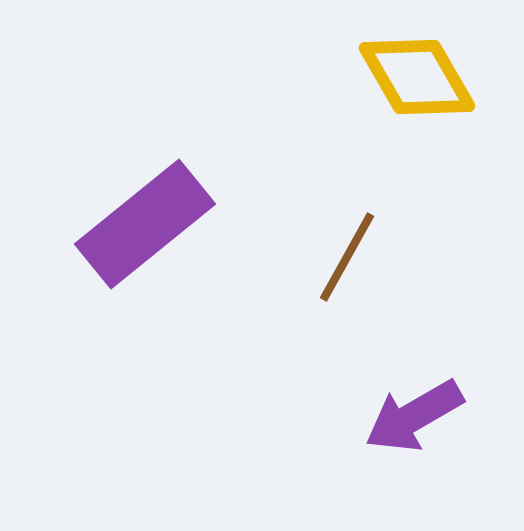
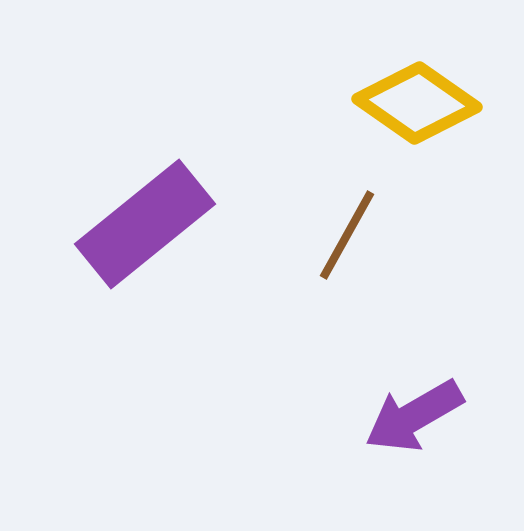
yellow diamond: moved 26 px down; rotated 25 degrees counterclockwise
brown line: moved 22 px up
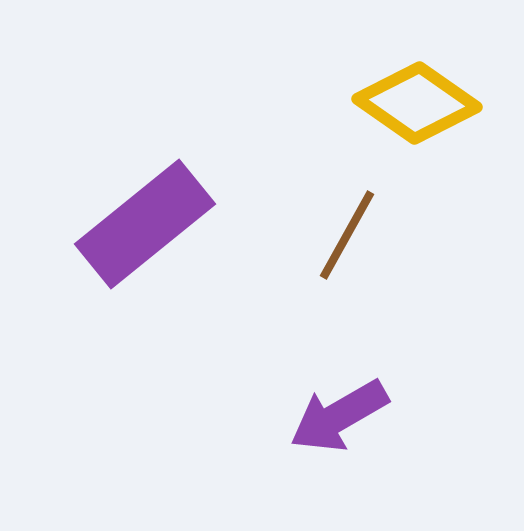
purple arrow: moved 75 px left
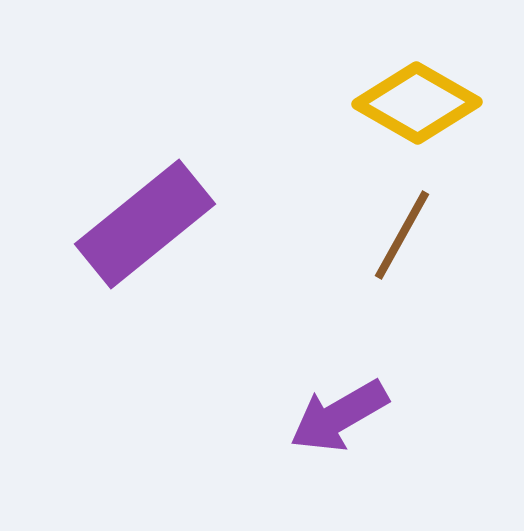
yellow diamond: rotated 5 degrees counterclockwise
brown line: moved 55 px right
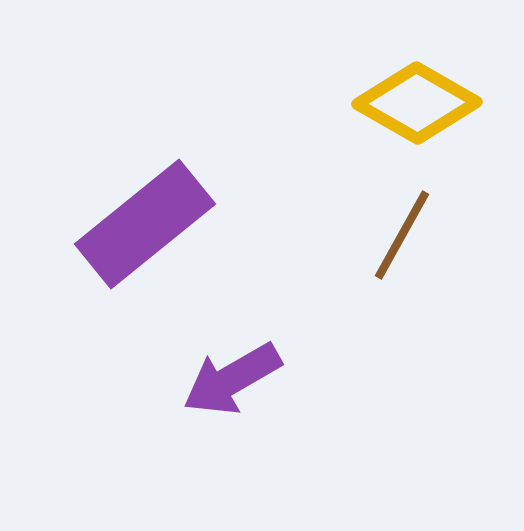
purple arrow: moved 107 px left, 37 px up
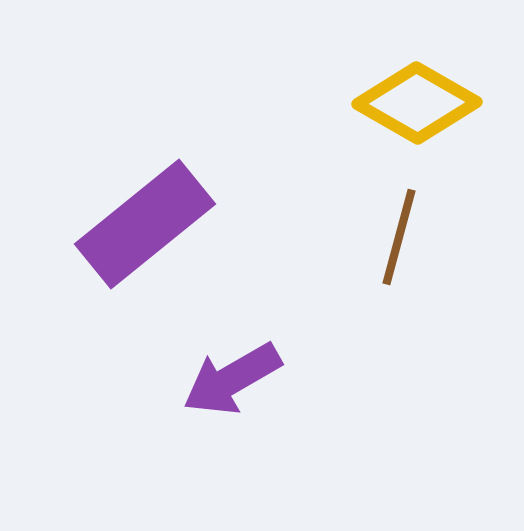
brown line: moved 3 px left, 2 px down; rotated 14 degrees counterclockwise
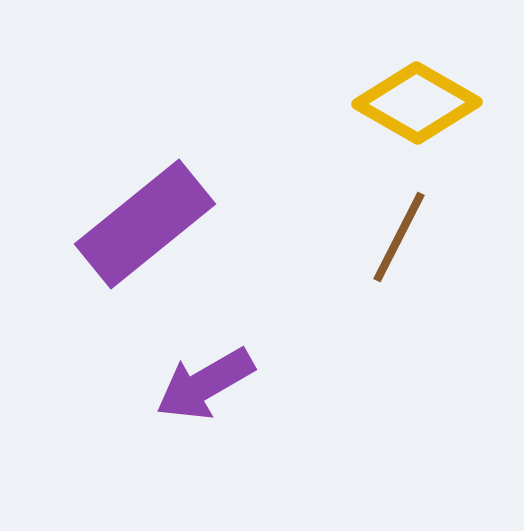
brown line: rotated 12 degrees clockwise
purple arrow: moved 27 px left, 5 px down
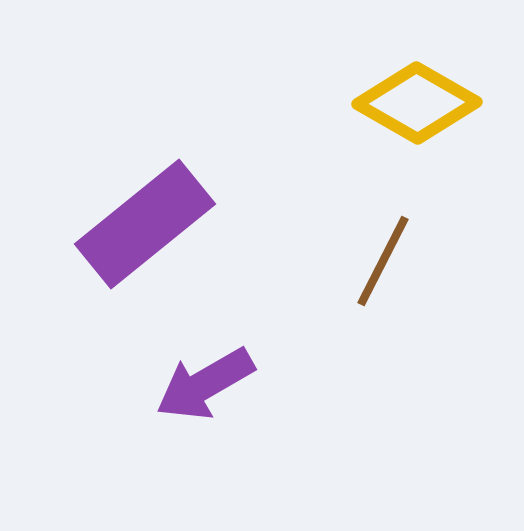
brown line: moved 16 px left, 24 px down
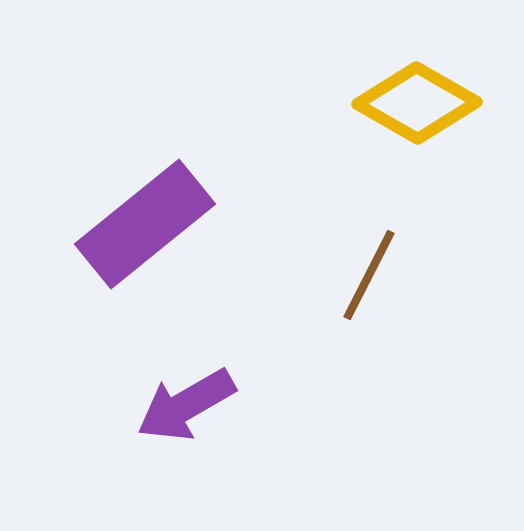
brown line: moved 14 px left, 14 px down
purple arrow: moved 19 px left, 21 px down
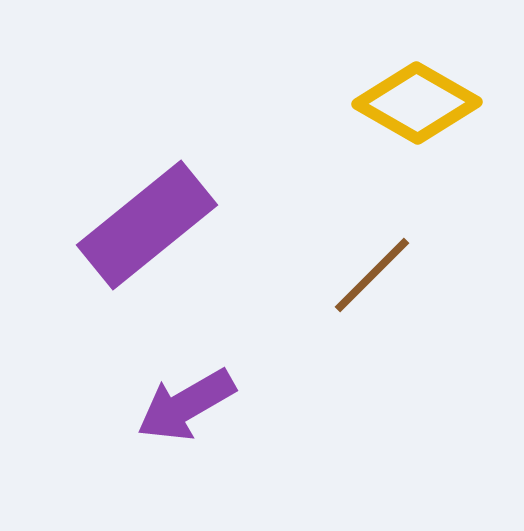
purple rectangle: moved 2 px right, 1 px down
brown line: moved 3 px right; rotated 18 degrees clockwise
